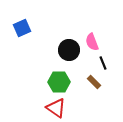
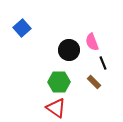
blue square: rotated 18 degrees counterclockwise
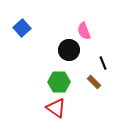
pink semicircle: moved 8 px left, 11 px up
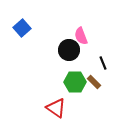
pink semicircle: moved 3 px left, 5 px down
green hexagon: moved 16 px right
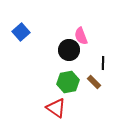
blue square: moved 1 px left, 4 px down
black line: rotated 24 degrees clockwise
green hexagon: moved 7 px left; rotated 10 degrees counterclockwise
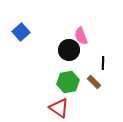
red triangle: moved 3 px right
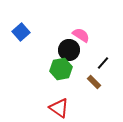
pink semicircle: moved 1 px up; rotated 144 degrees clockwise
black line: rotated 40 degrees clockwise
green hexagon: moved 7 px left, 13 px up
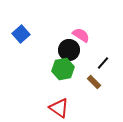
blue square: moved 2 px down
green hexagon: moved 2 px right
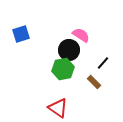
blue square: rotated 24 degrees clockwise
red triangle: moved 1 px left
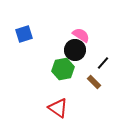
blue square: moved 3 px right
black circle: moved 6 px right
